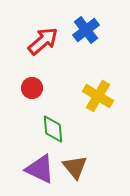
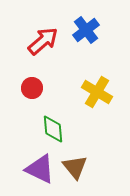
yellow cross: moved 1 px left, 4 px up
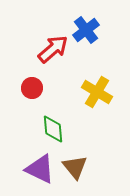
red arrow: moved 10 px right, 8 px down
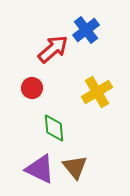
yellow cross: rotated 28 degrees clockwise
green diamond: moved 1 px right, 1 px up
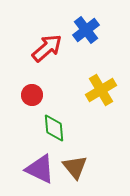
red arrow: moved 6 px left, 1 px up
red circle: moved 7 px down
yellow cross: moved 4 px right, 2 px up
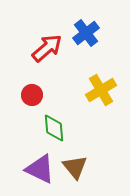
blue cross: moved 3 px down
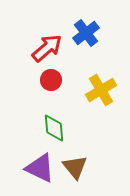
red circle: moved 19 px right, 15 px up
purple triangle: moved 1 px up
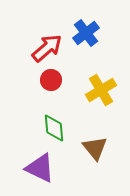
brown triangle: moved 20 px right, 19 px up
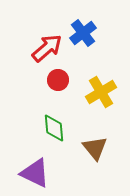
blue cross: moved 3 px left
red circle: moved 7 px right
yellow cross: moved 2 px down
purple triangle: moved 5 px left, 5 px down
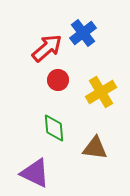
brown triangle: rotated 44 degrees counterclockwise
